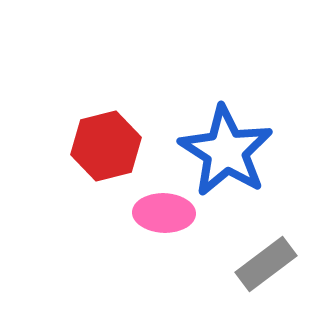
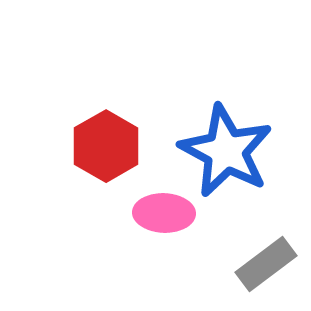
red hexagon: rotated 16 degrees counterclockwise
blue star: rotated 4 degrees counterclockwise
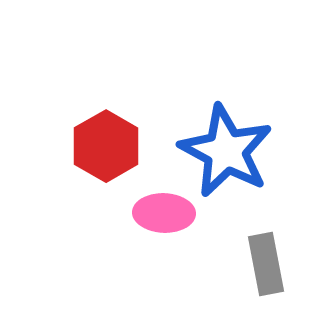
gray rectangle: rotated 64 degrees counterclockwise
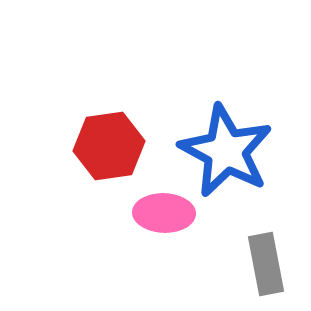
red hexagon: moved 3 px right; rotated 22 degrees clockwise
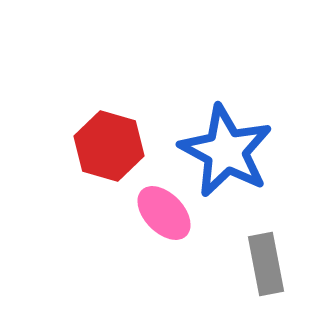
red hexagon: rotated 24 degrees clockwise
pink ellipse: rotated 44 degrees clockwise
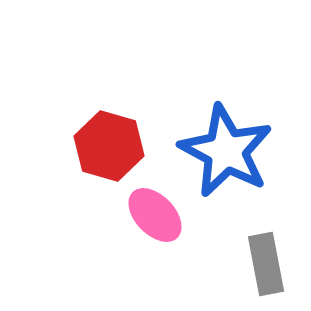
pink ellipse: moved 9 px left, 2 px down
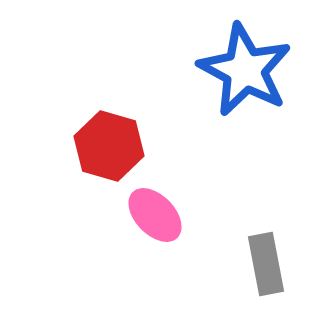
blue star: moved 19 px right, 81 px up
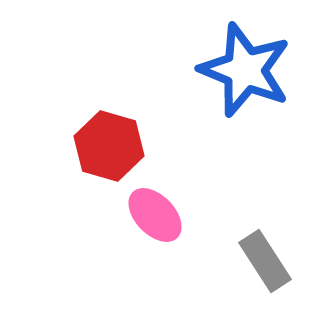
blue star: rotated 6 degrees counterclockwise
gray rectangle: moved 1 px left, 3 px up; rotated 22 degrees counterclockwise
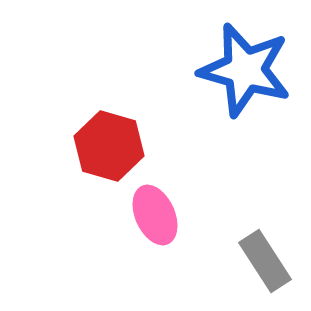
blue star: rotated 6 degrees counterclockwise
pink ellipse: rotated 20 degrees clockwise
